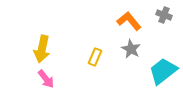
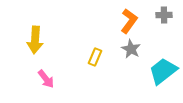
gray cross: rotated 21 degrees counterclockwise
orange L-shape: rotated 75 degrees clockwise
yellow arrow: moved 7 px left, 9 px up; rotated 8 degrees counterclockwise
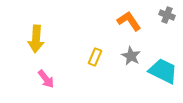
gray cross: moved 3 px right; rotated 21 degrees clockwise
orange L-shape: rotated 70 degrees counterclockwise
yellow arrow: moved 1 px right, 1 px up
gray star: moved 7 px down
cyan trapezoid: rotated 64 degrees clockwise
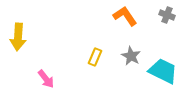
orange L-shape: moved 4 px left, 5 px up
yellow arrow: moved 18 px left, 2 px up
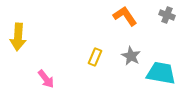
cyan trapezoid: moved 2 px left, 2 px down; rotated 16 degrees counterclockwise
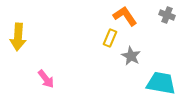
yellow rectangle: moved 15 px right, 19 px up
cyan trapezoid: moved 10 px down
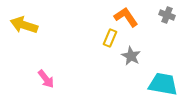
orange L-shape: moved 1 px right, 1 px down
yellow arrow: moved 6 px right, 12 px up; rotated 104 degrees clockwise
cyan trapezoid: moved 2 px right, 1 px down
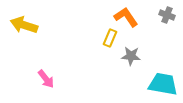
gray star: rotated 24 degrees counterclockwise
